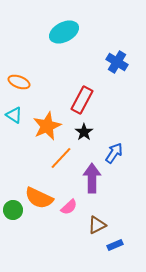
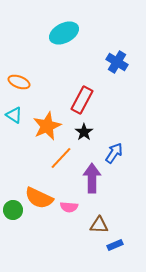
cyan ellipse: moved 1 px down
pink semicircle: rotated 48 degrees clockwise
brown triangle: moved 2 px right; rotated 30 degrees clockwise
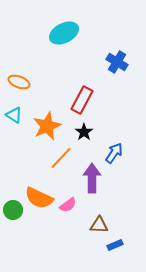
pink semicircle: moved 1 px left, 2 px up; rotated 42 degrees counterclockwise
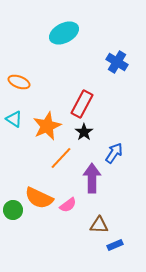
red rectangle: moved 4 px down
cyan triangle: moved 4 px down
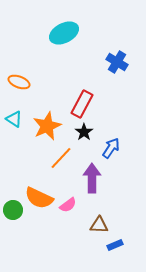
blue arrow: moved 3 px left, 5 px up
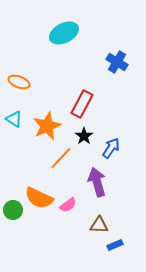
black star: moved 4 px down
purple arrow: moved 5 px right, 4 px down; rotated 16 degrees counterclockwise
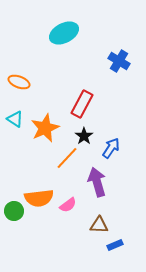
blue cross: moved 2 px right, 1 px up
cyan triangle: moved 1 px right
orange star: moved 2 px left, 2 px down
orange line: moved 6 px right
orange semicircle: rotated 32 degrees counterclockwise
green circle: moved 1 px right, 1 px down
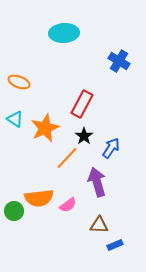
cyan ellipse: rotated 24 degrees clockwise
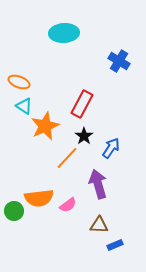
cyan triangle: moved 9 px right, 13 px up
orange star: moved 2 px up
purple arrow: moved 1 px right, 2 px down
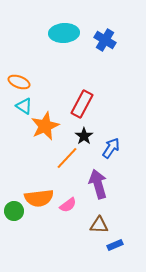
blue cross: moved 14 px left, 21 px up
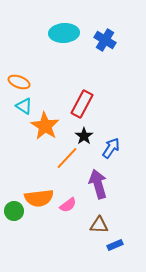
orange star: rotated 16 degrees counterclockwise
